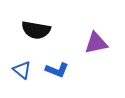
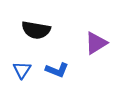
purple triangle: rotated 20 degrees counterclockwise
blue triangle: rotated 24 degrees clockwise
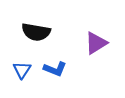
black semicircle: moved 2 px down
blue L-shape: moved 2 px left, 1 px up
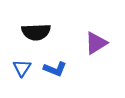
black semicircle: rotated 12 degrees counterclockwise
blue triangle: moved 2 px up
